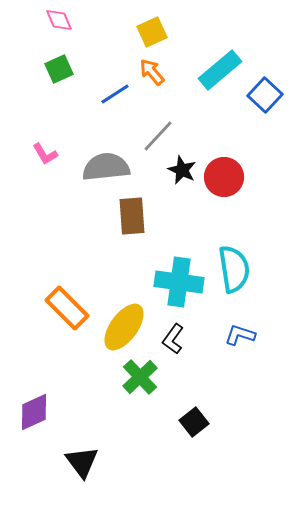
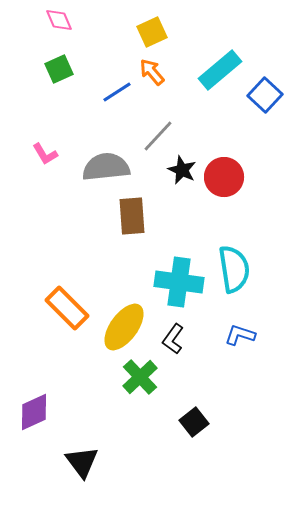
blue line: moved 2 px right, 2 px up
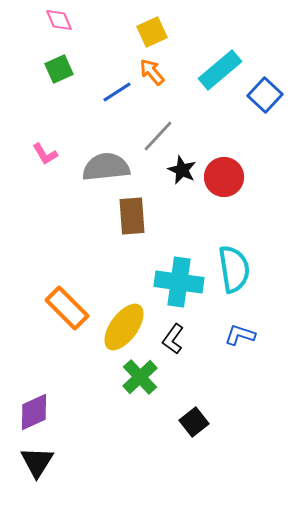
black triangle: moved 45 px left; rotated 9 degrees clockwise
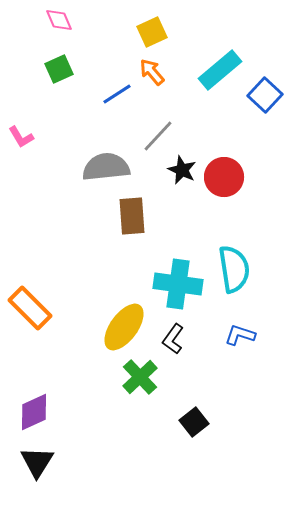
blue line: moved 2 px down
pink L-shape: moved 24 px left, 17 px up
cyan cross: moved 1 px left, 2 px down
orange rectangle: moved 37 px left
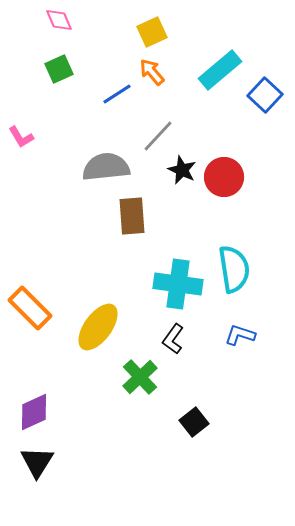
yellow ellipse: moved 26 px left
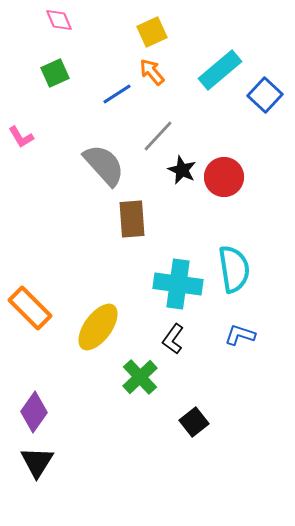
green square: moved 4 px left, 4 px down
gray semicircle: moved 2 px left, 2 px up; rotated 54 degrees clockwise
brown rectangle: moved 3 px down
purple diamond: rotated 30 degrees counterclockwise
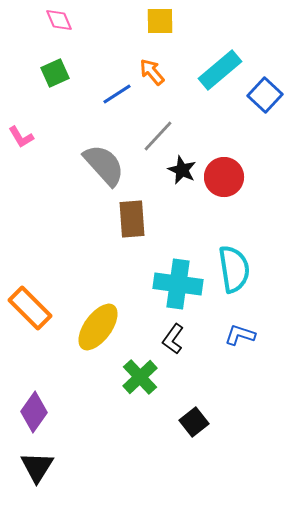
yellow square: moved 8 px right, 11 px up; rotated 24 degrees clockwise
black triangle: moved 5 px down
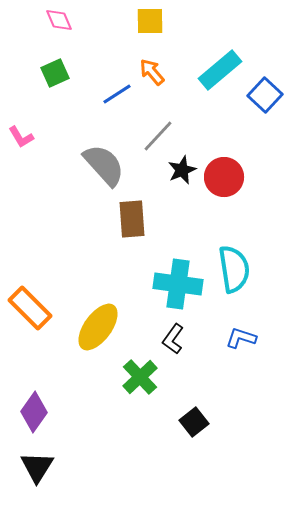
yellow square: moved 10 px left
black star: rotated 24 degrees clockwise
blue L-shape: moved 1 px right, 3 px down
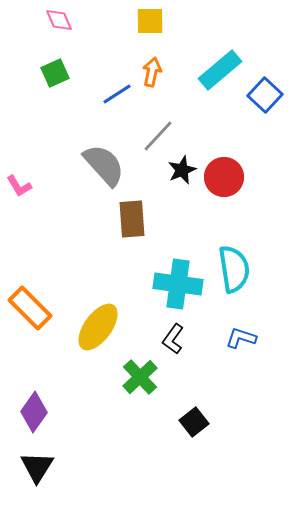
orange arrow: rotated 52 degrees clockwise
pink L-shape: moved 2 px left, 49 px down
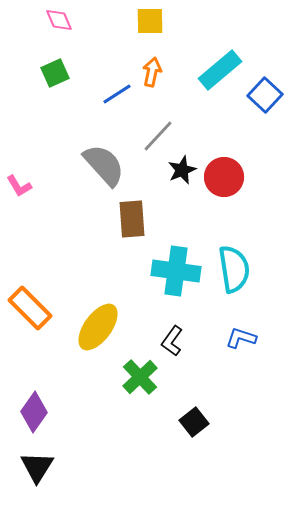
cyan cross: moved 2 px left, 13 px up
black L-shape: moved 1 px left, 2 px down
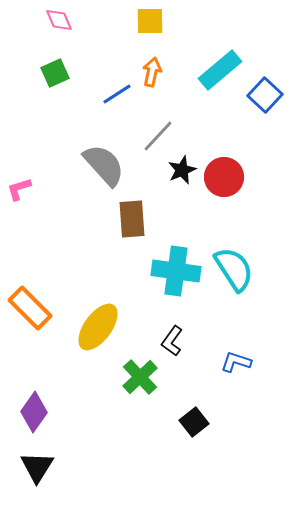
pink L-shape: moved 3 px down; rotated 104 degrees clockwise
cyan semicircle: rotated 24 degrees counterclockwise
blue L-shape: moved 5 px left, 24 px down
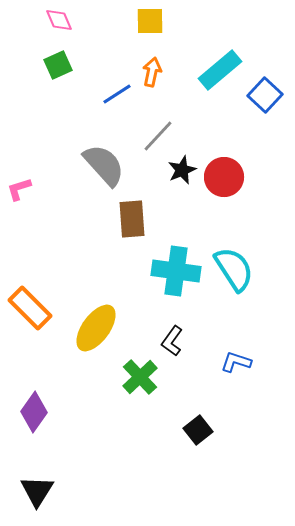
green square: moved 3 px right, 8 px up
yellow ellipse: moved 2 px left, 1 px down
black square: moved 4 px right, 8 px down
black triangle: moved 24 px down
